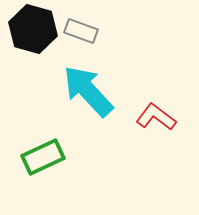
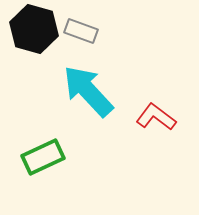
black hexagon: moved 1 px right
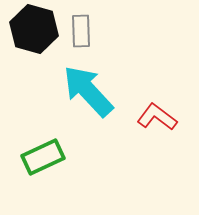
gray rectangle: rotated 68 degrees clockwise
red L-shape: moved 1 px right
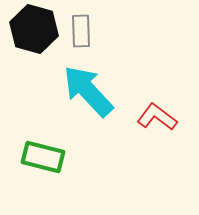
green rectangle: rotated 39 degrees clockwise
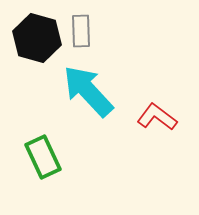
black hexagon: moved 3 px right, 9 px down
green rectangle: rotated 51 degrees clockwise
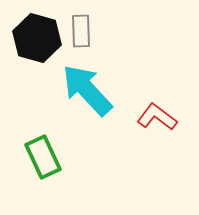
cyan arrow: moved 1 px left, 1 px up
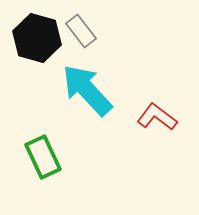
gray rectangle: rotated 36 degrees counterclockwise
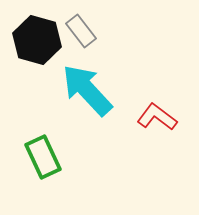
black hexagon: moved 2 px down
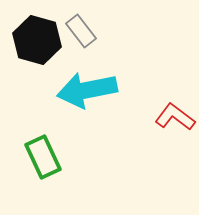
cyan arrow: rotated 58 degrees counterclockwise
red L-shape: moved 18 px right
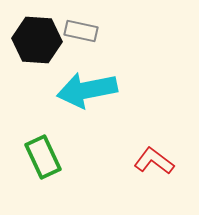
gray rectangle: rotated 40 degrees counterclockwise
black hexagon: rotated 12 degrees counterclockwise
red L-shape: moved 21 px left, 44 px down
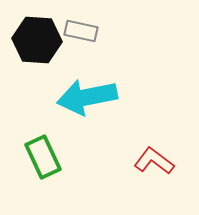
cyan arrow: moved 7 px down
